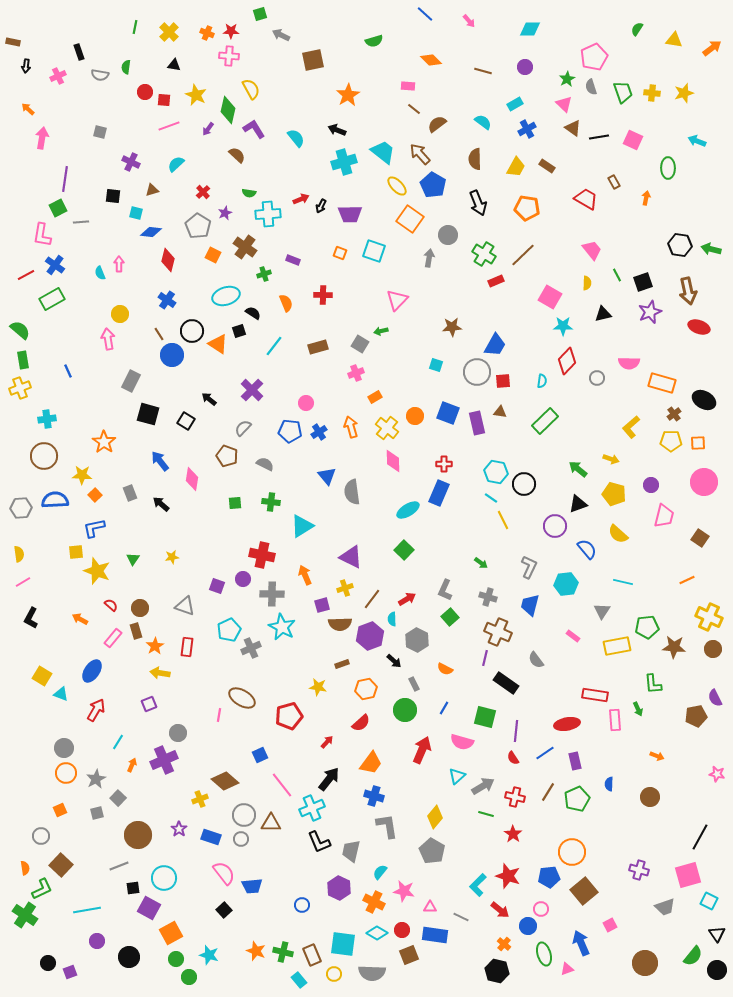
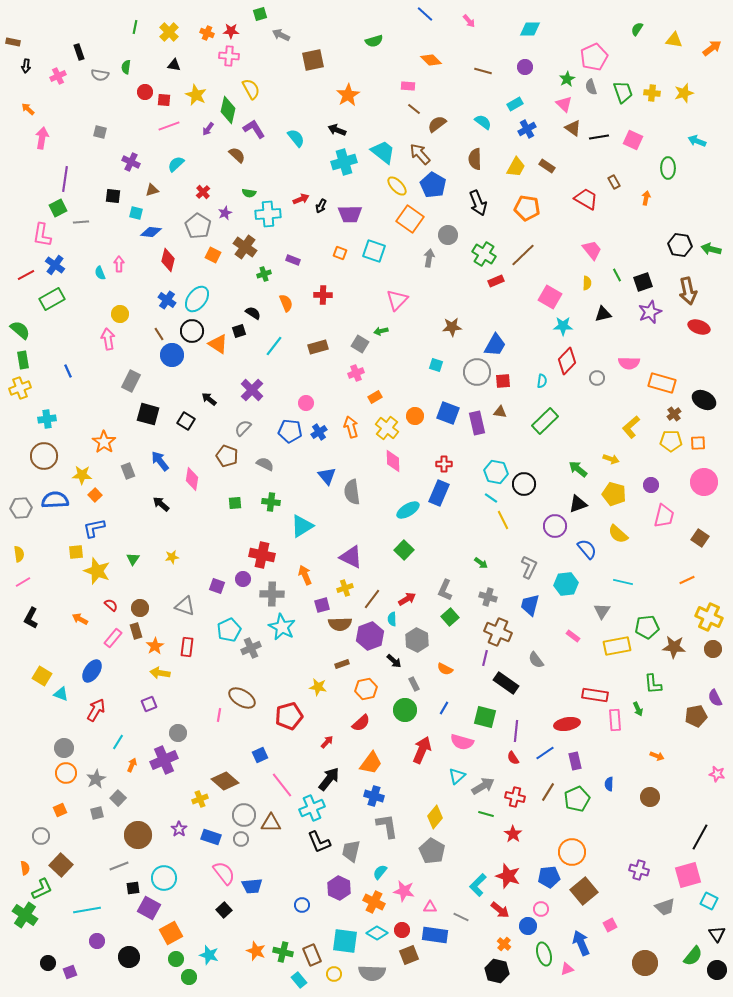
cyan ellipse at (226, 296): moved 29 px left, 3 px down; rotated 36 degrees counterclockwise
gray rectangle at (130, 493): moved 2 px left, 22 px up
cyan square at (343, 944): moved 2 px right, 3 px up
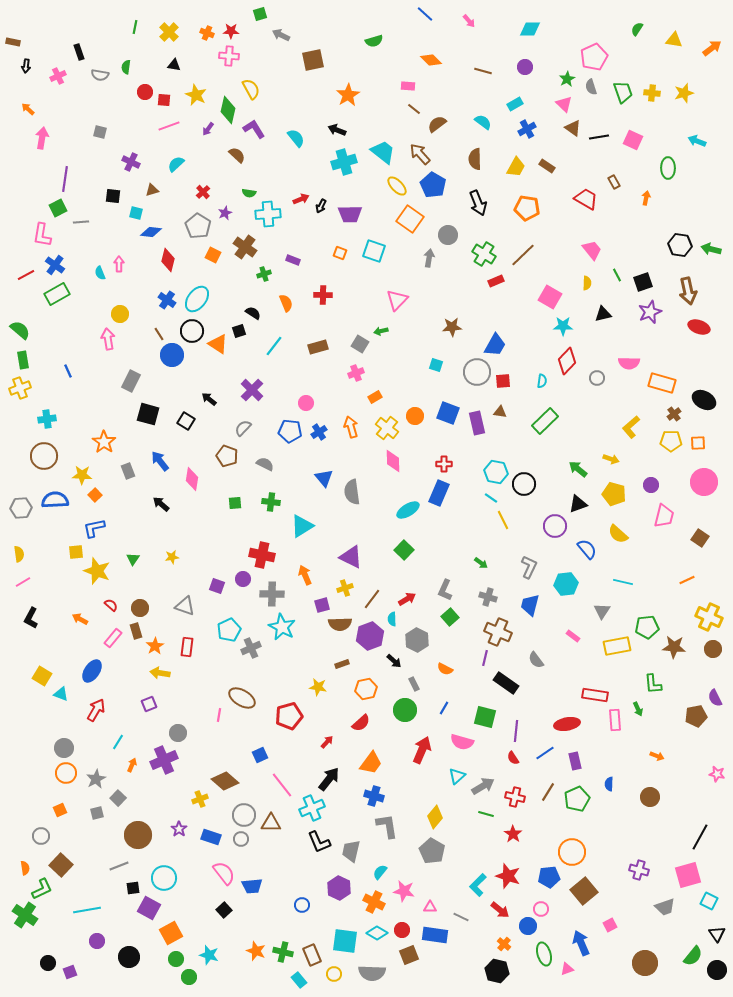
green rectangle at (52, 299): moved 5 px right, 5 px up
blue triangle at (327, 476): moved 3 px left, 2 px down
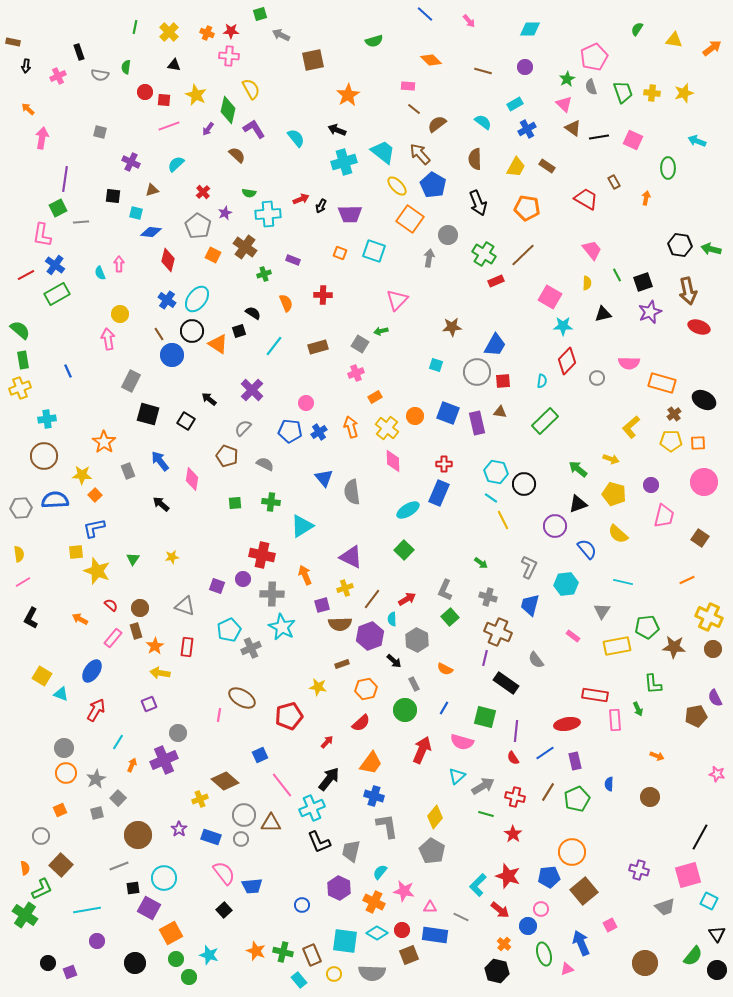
black circle at (129, 957): moved 6 px right, 6 px down
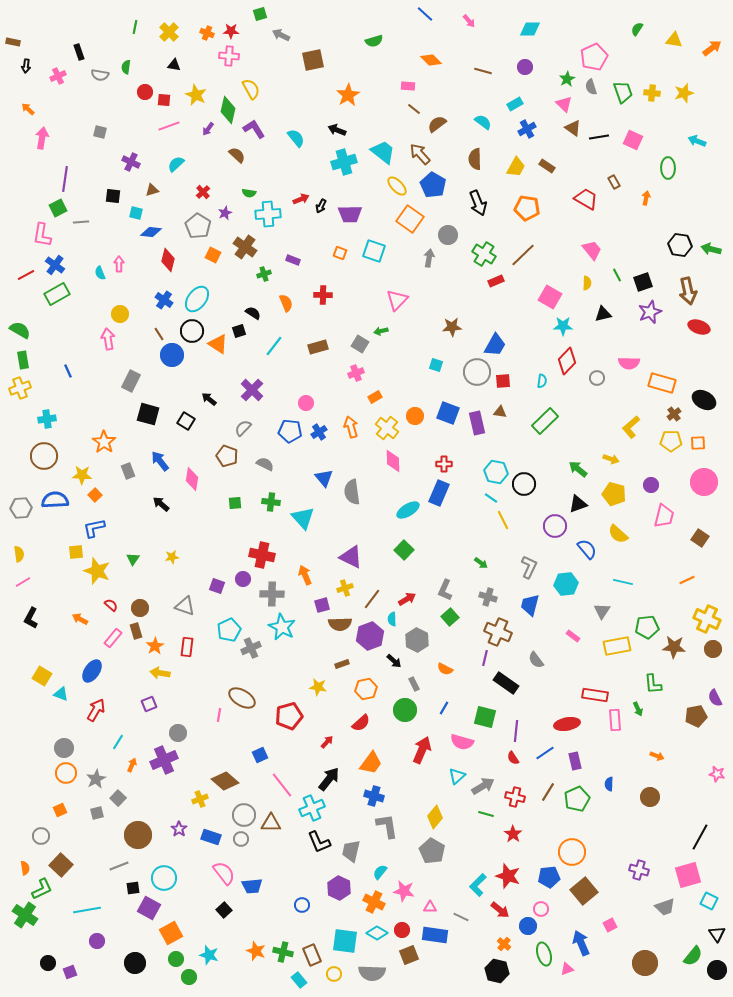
blue cross at (167, 300): moved 3 px left
green semicircle at (20, 330): rotated 10 degrees counterclockwise
cyan triangle at (302, 526): moved 1 px right, 8 px up; rotated 40 degrees counterclockwise
yellow cross at (709, 617): moved 2 px left, 2 px down
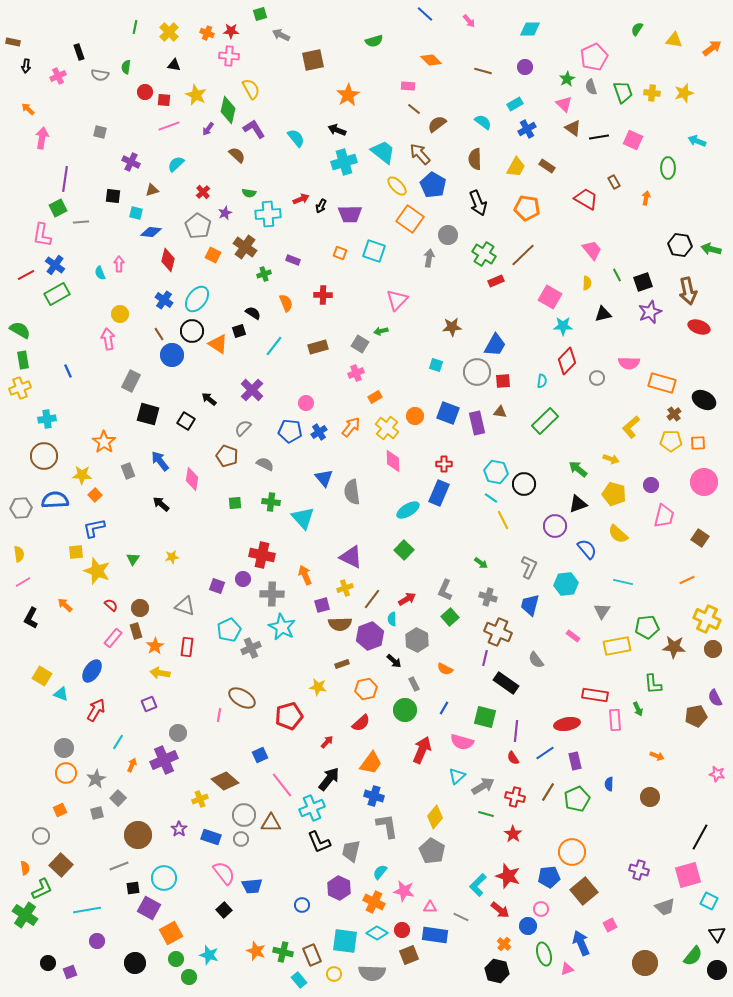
orange arrow at (351, 427): rotated 55 degrees clockwise
orange arrow at (80, 619): moved 15 px left, 14 px up; rotated 14 degrees clockwise
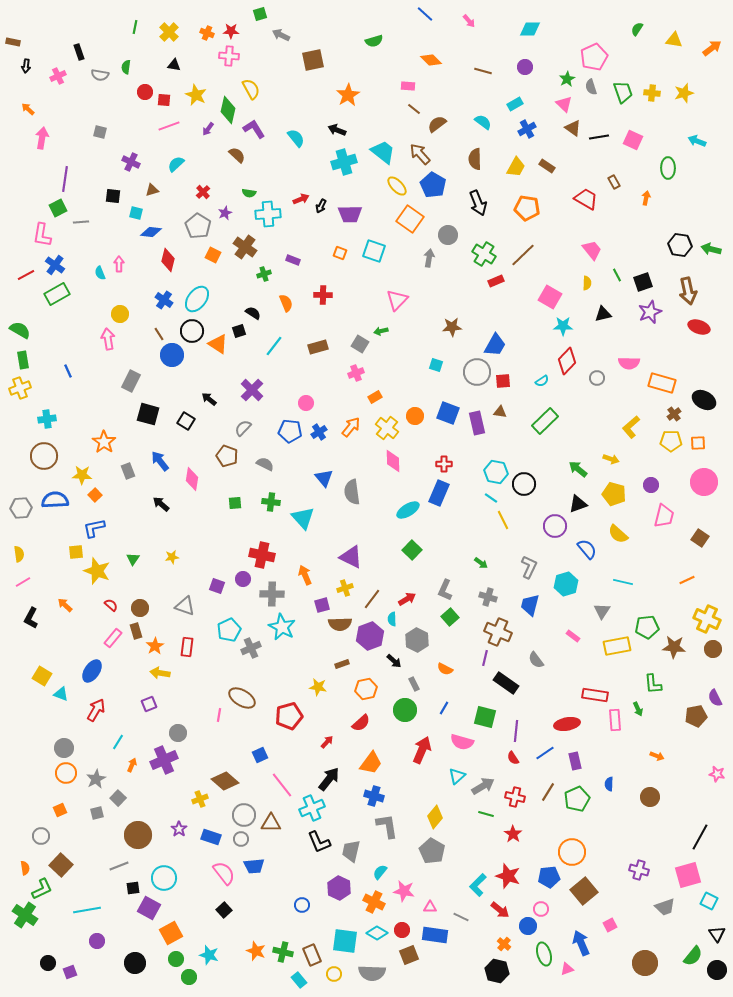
cyan semicircle at (542, 381): rotated 48 degrees clockwise
green square at (404, 550): moved 8 px right
cyan hexagon at (566, 584): rotated 10 degrees counterclockwise
blue trapezoid at (252, 886): moved 2 px right, 20 px up
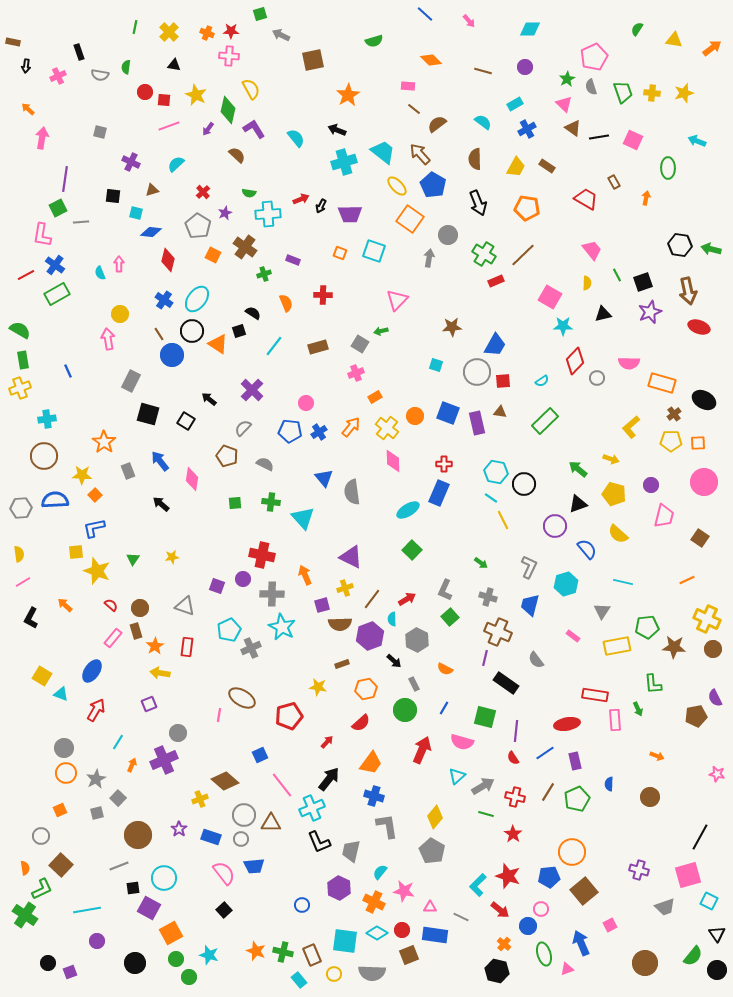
red diamond at (567, 361): moved 8 px right
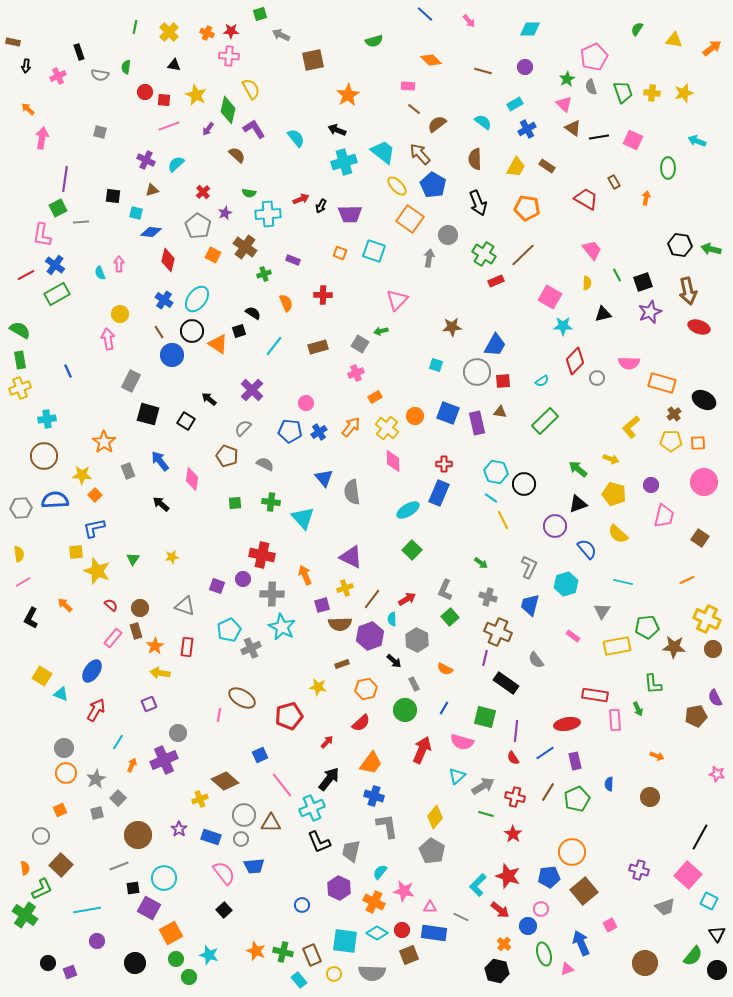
purple cross at (131, 162): moved 15 px right, 2 px up
brown line at (159, 334): moved 2 px up
green rectangle at (23, 360): moved 3 px left
pink square at (688, 875): rotated 32 degrees counterclockwise
blue rectangle at (435, 935): moved 1 px left, 2 px up
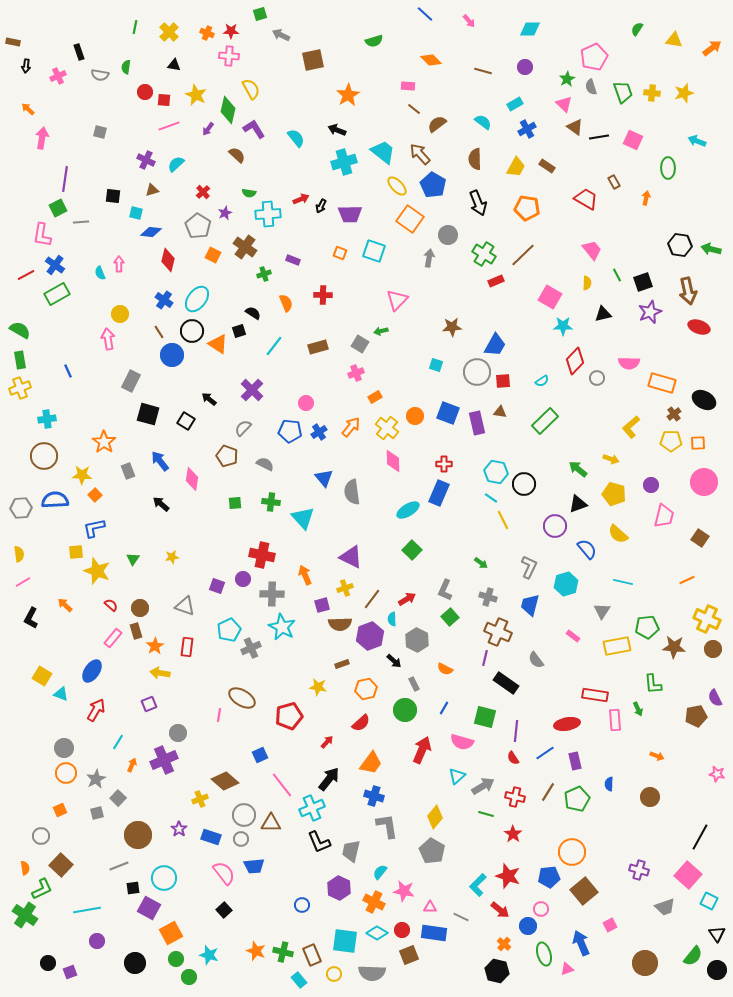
brown triangle at (573, 128): moved 2 px right, 1 px up
